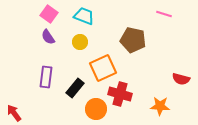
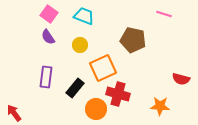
yellow circle: moved 3 px down
red cross: moved 2 px left
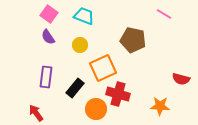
pink line: rotated 14 degrees clockwise
red arrow: moved 22 px right
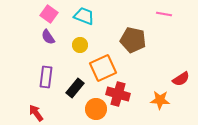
pink line: rotated 21 degrees counterclockwise
red semicircle: rotated 48 degrees counterclockwise
orange star: moved 6 px up
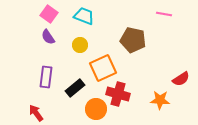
black rectangle: rotated 12 degrees clockwise
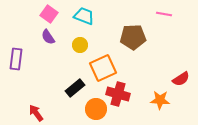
brown pentagon: moved 3 px up; rotated 15 degrees counterclockwise
purple rectangle: moved 30 px left, 18 px up
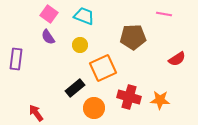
red semicircle: moved 4 px left, 20 px up
red cross: moved 11 px right, 3 px down
orange circle: moved 2 px left, 1 px up
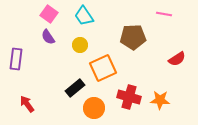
cyan trapezoid: rotated 145 degrees counterclockwise
red arrow: moved 9 px left, 9 px up
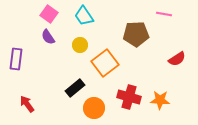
brown pentagon: moved 3 px right, 3 px up
orange square: moved 2 px right, 5 px up; rotated 12 degrees counterclockwise
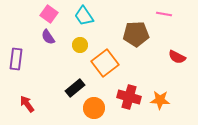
red semicircle: moved 2 px up; rotated 60 degrees clockwise
